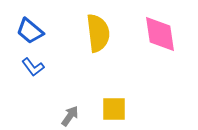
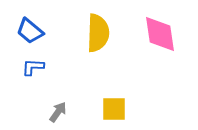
yellow semicircle: rotated 9 degrees clockwise
blue L-shape: rotated 130 degrees clockwise
gray arrow: moved 12 px left, 4 px up
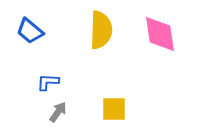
yellow semicircle: moved 3 px right, 3 px up
blue L-shape: moved 15 px right, 15 px down
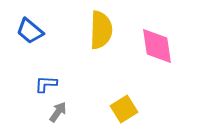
pink diamond: moved 3 px left, 12 px down
blue L-shape: moved 2 px left, 2 px down
yellow square: moved 10 px right; rotated 32 degrees counterclockwise
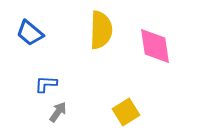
blue trapezoid: moved 2 px down
pink diamond: moved 2 px left
yellow square: moved 2 px right, 3 px down
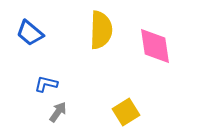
blue L-shape: rotated 10 degrees clockwise
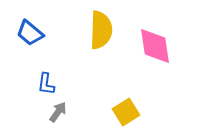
blue L-shape: rotated 95 degrees counterclockwise
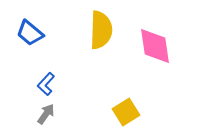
blue L-shape: rotated 35 degrees clockwise
gray arrow: moved 12 px left, 2 px down
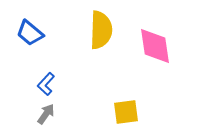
yellow square: rotated 24 degrees clockwise
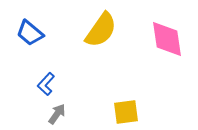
yellow semicircle: rotated 33 degrees clockwise
pink diamond: moved 12 px right, 7 px up
gray arrow: moved 11 px right
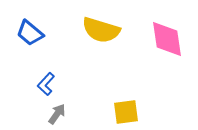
yellow semicircle: rotated 72 degrees clockwise
